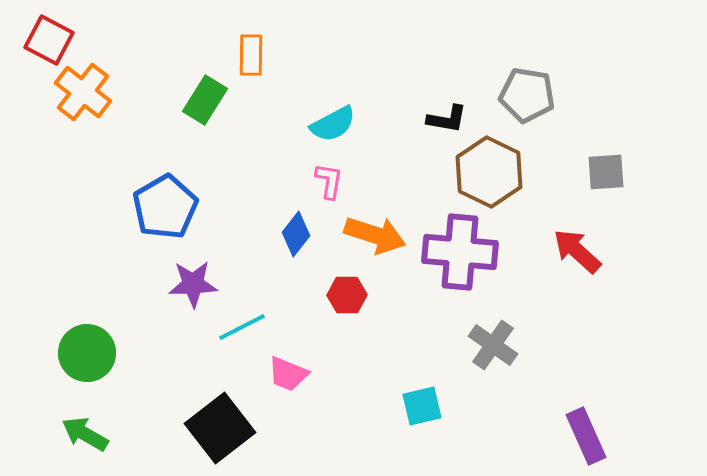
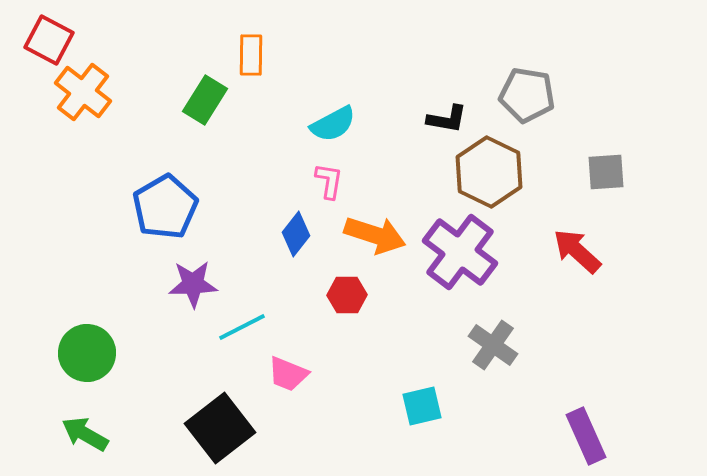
purple cross: rotated 32 degrees clockwise
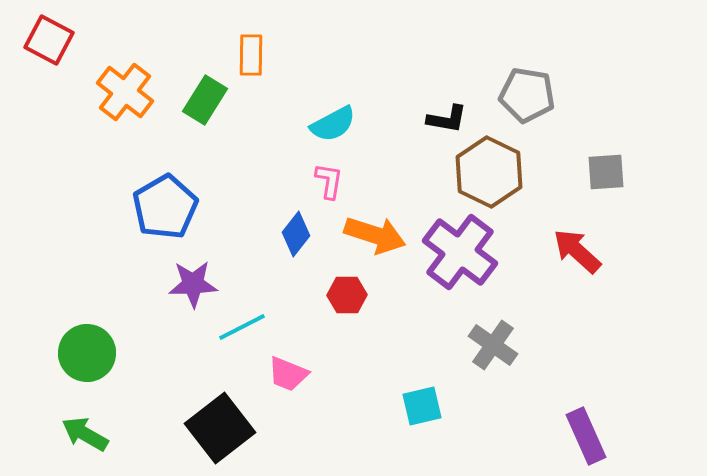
orange cross: moved 42 px right
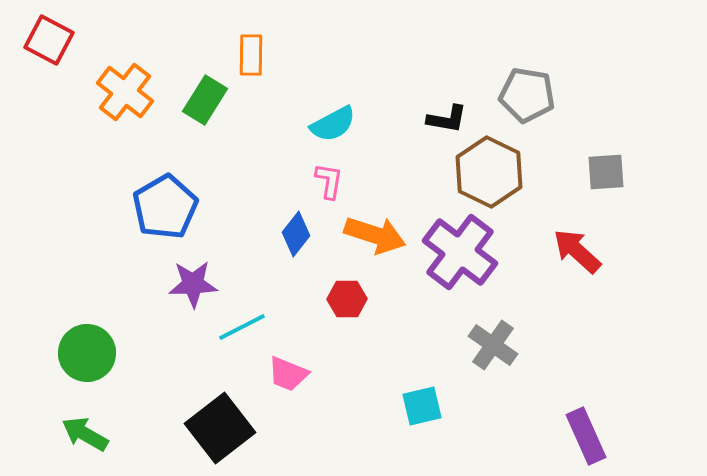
red hexagon: moved 4 px down
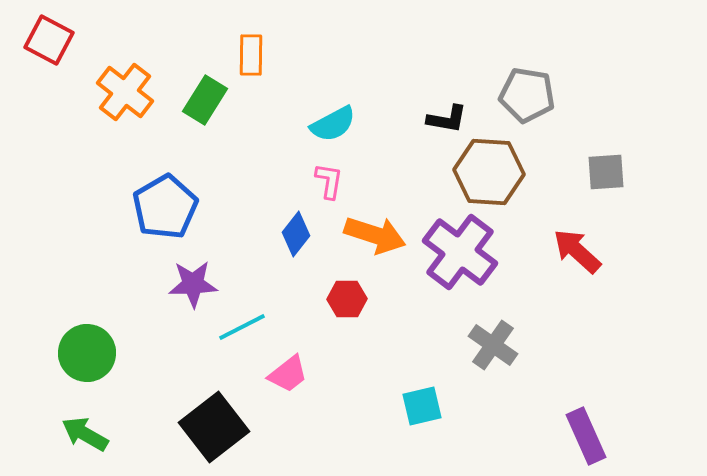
brown hexagon: rotated 22 degrees counterclockwise
pink trapezoid: rotated 60 degrees counterclockwise
black square: moved 6 px left, 1 px up
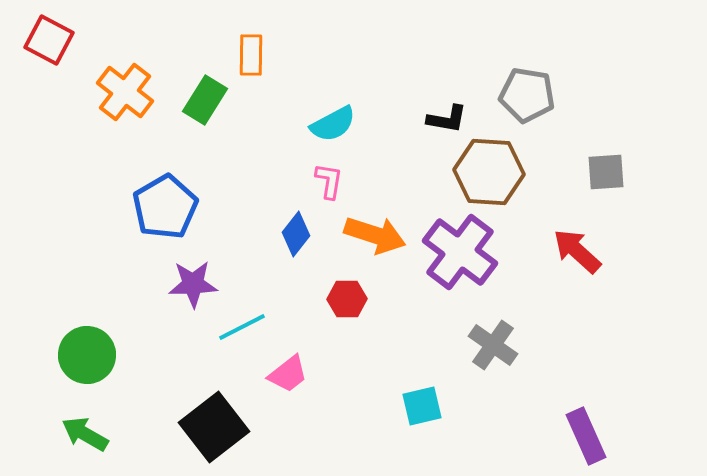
green circle: moved 2 px down
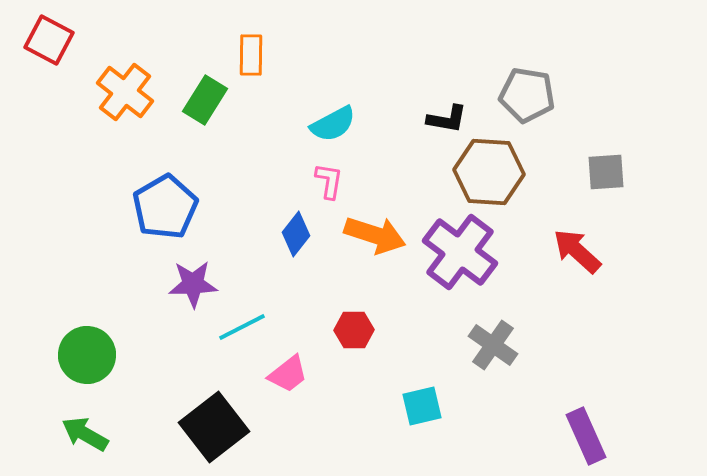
red hexagon: moved 7 px right, 31 px down
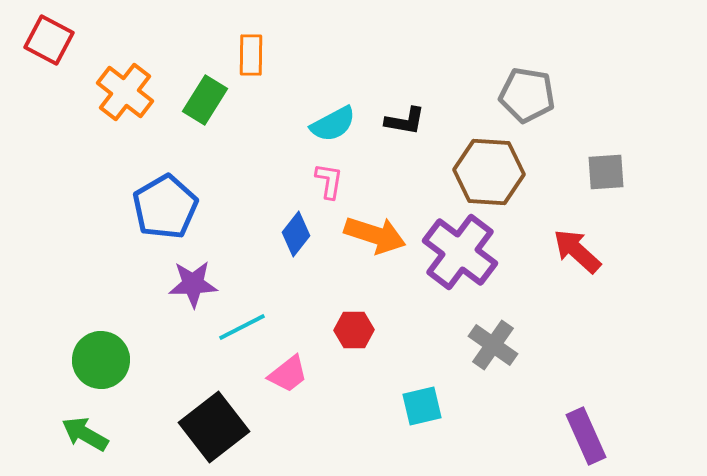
black L-shape: moved 42 px left, 2 px down
green circle: moved 14 px right, 5 px down
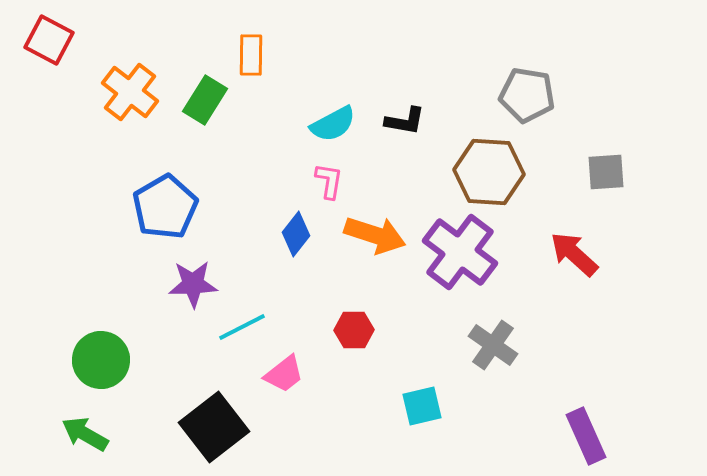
orange cross: moved 5 px right
red arrow: moved 3 px left, 3 px down
pink trapezoid: moved 4 px left
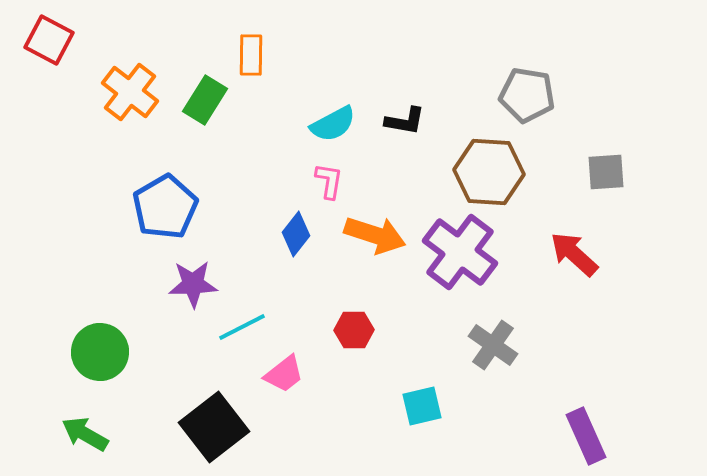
green circle: moved 1 px left, 8 px up
